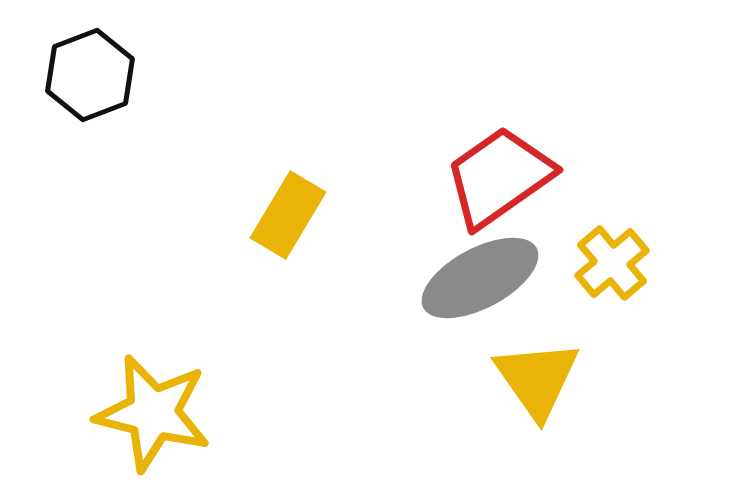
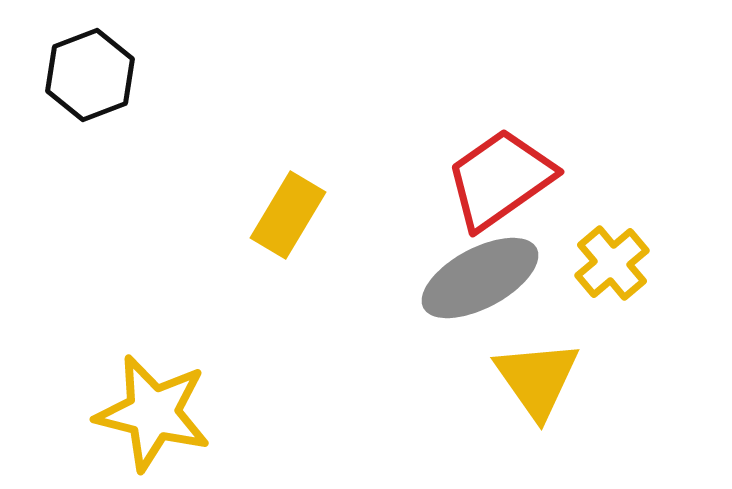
red trapezoid: moved 1 px right, 2 px down
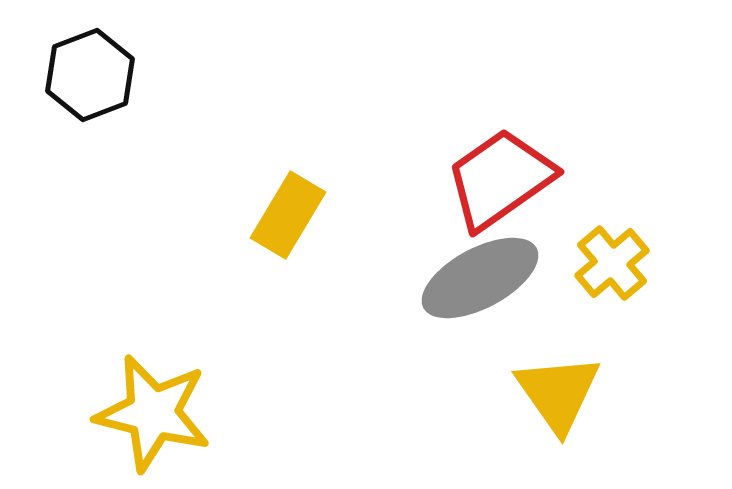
yellow triangle: moved 21 px right, 14 px down
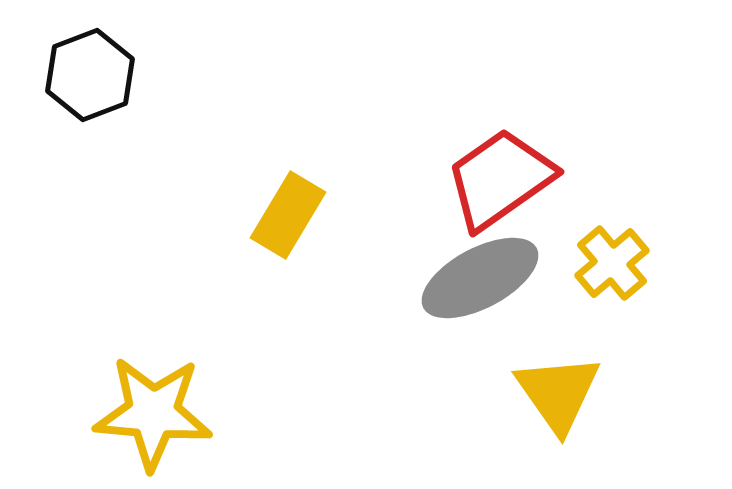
yellow star: rotated 9 degrees counterclockwise
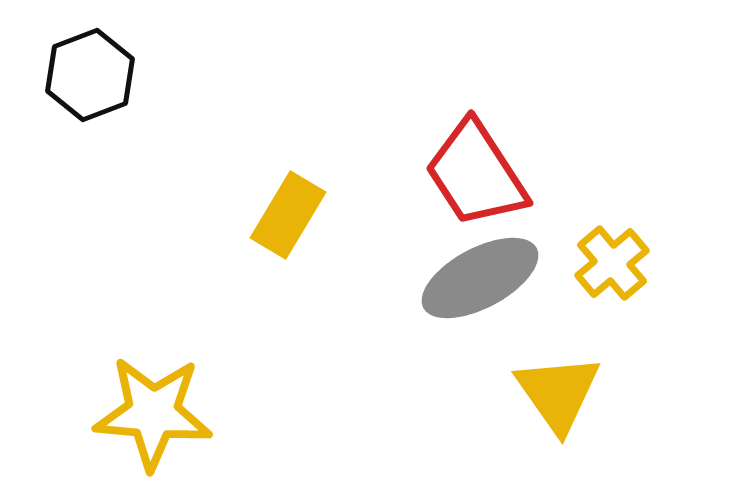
red trapezoid: moved 24 px left, 5 px up; rotated 88 degrees counterclockwise
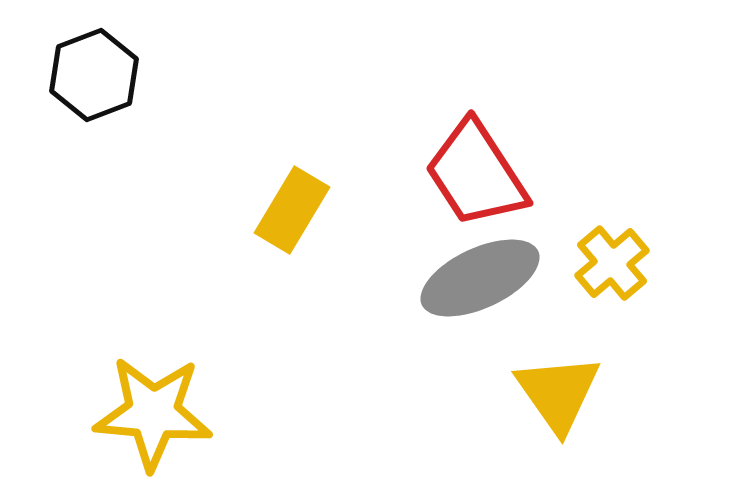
black hexagon: moved 4 px right
yellow rectangle: moved 4 px right, 5 px up
gray ellipse: rotated 3 degrees clockwise
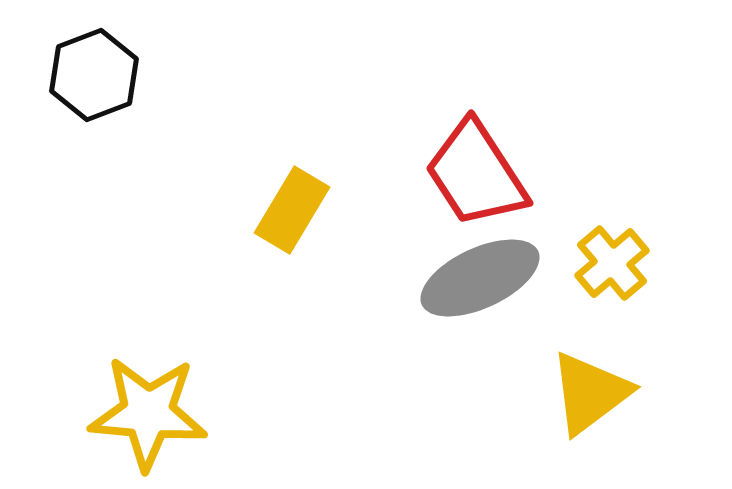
yellow triangle: moved 32 px right; rotated 28 degrees clockwise
yellow star: moved 5 px left
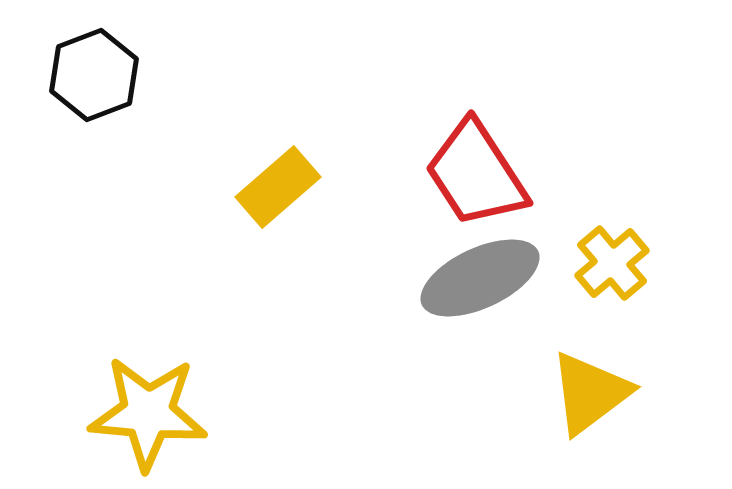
yellow rectangle: moved 14 px left, 23 px up; rotated 18 degrees clockwise
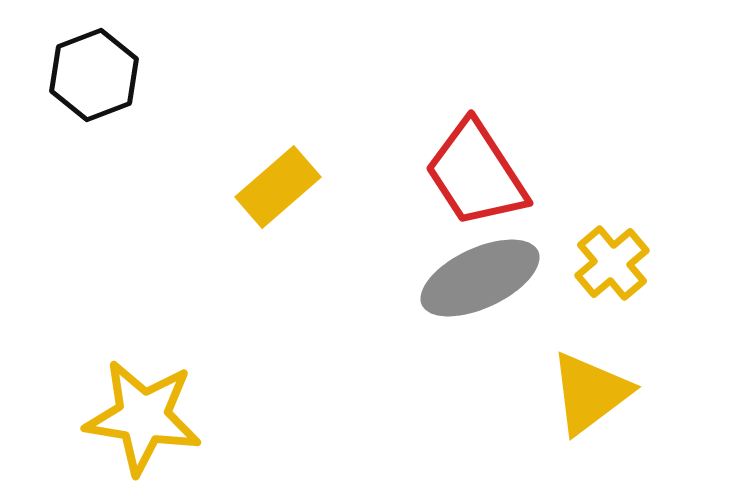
yellow star: moved 5 px left, 4 px down; rotated 4 degrees clockwise
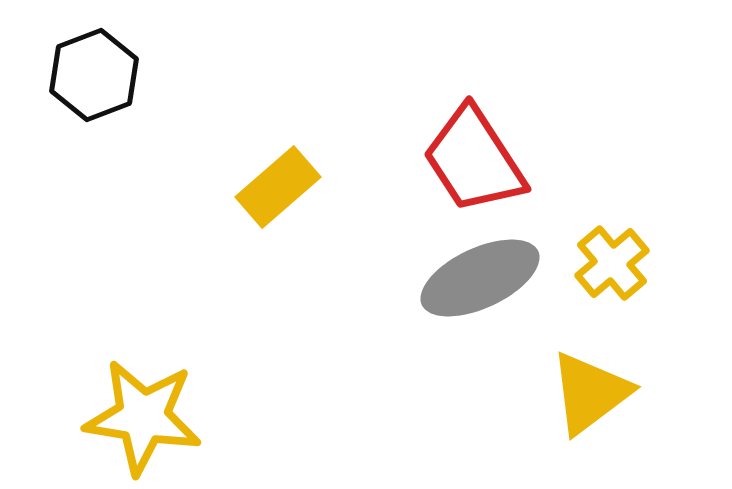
red trapezoid: moved 2 px left, 14 px up
